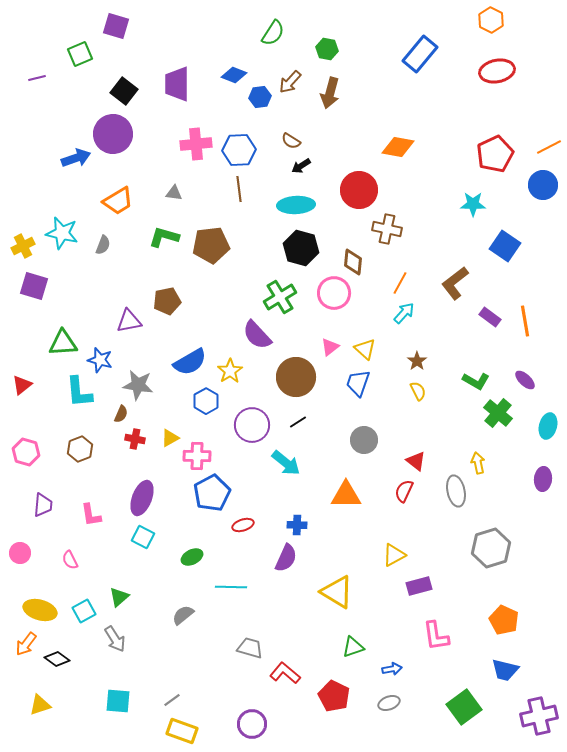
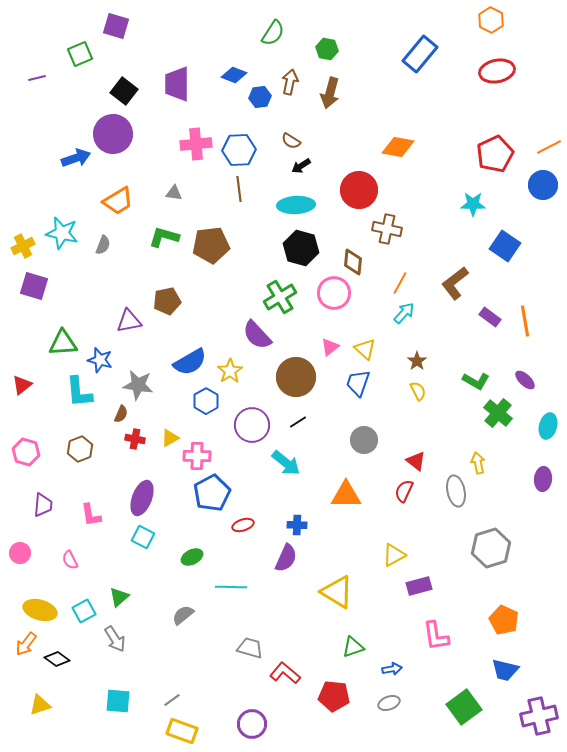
brown arrow at (290, 82): rotated 150 degrees clockwise
red pentagon at (334, 696): rotated 20 degrees counterclockwise
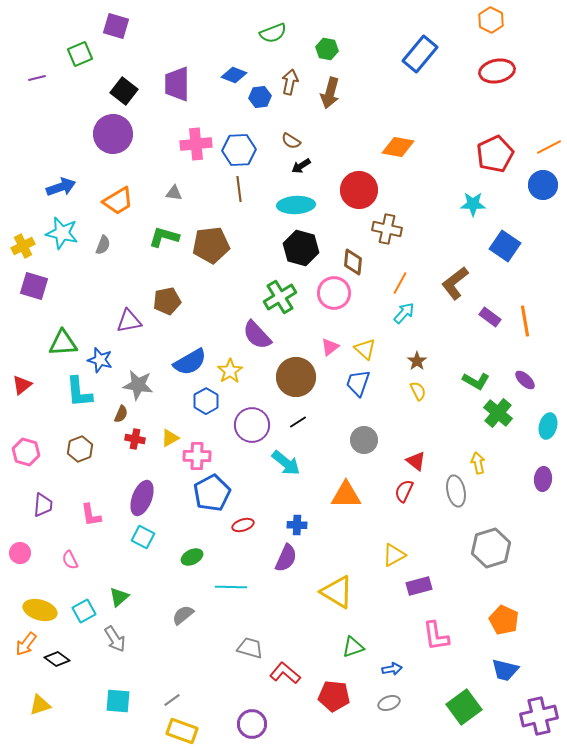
green semicircle at (273, 33): rotated 36 degrees clockwise
blue arrow at (76, 158): moved 15 px left, 29 px down
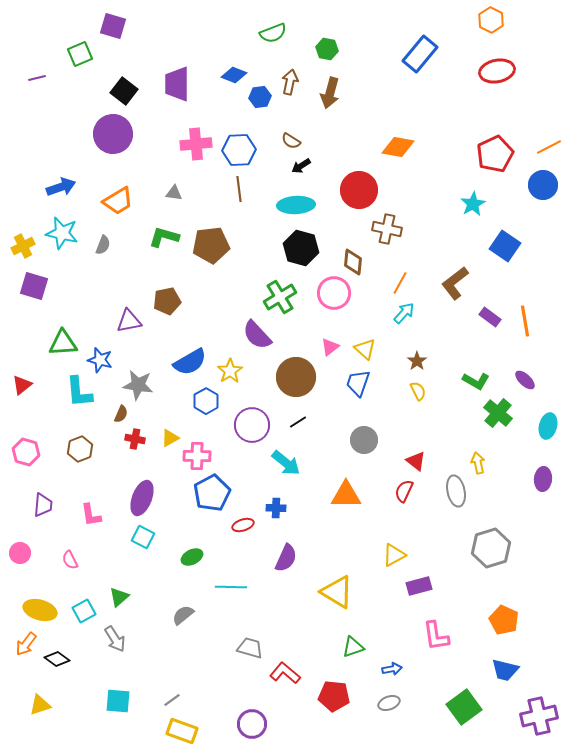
purple square at (116, 26): moved 3 px left
cyan star at (473, 204): rotated 30 degrees counterclockwise
blue cross at (297, 525): moved 21 px left, 17 px up
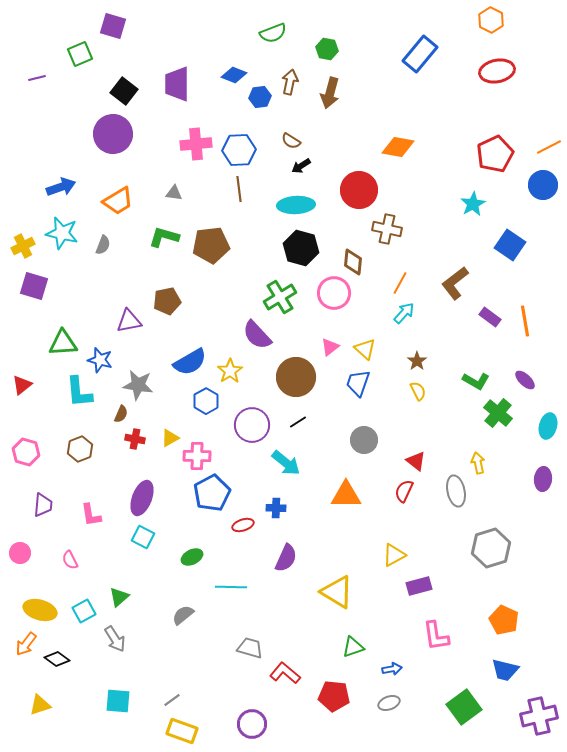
blue square at (505, 246): moved 5 px right, 1 px up
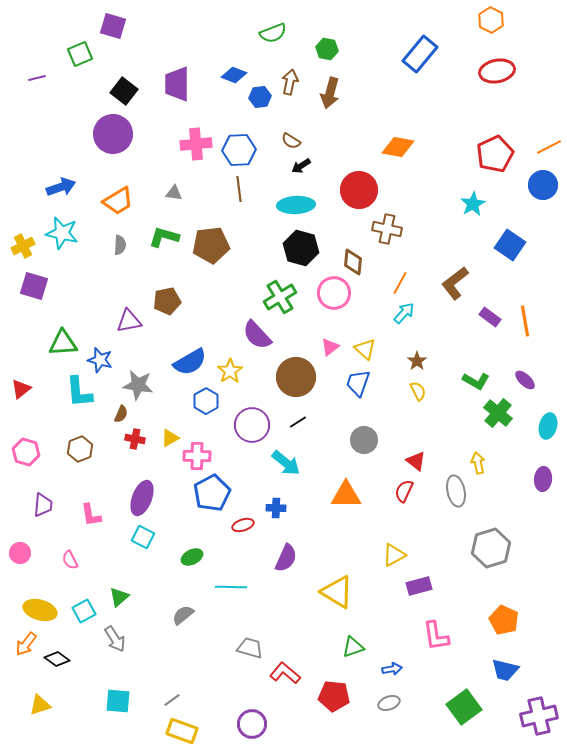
gray semicircle at (103, 245): moved 17 px right; rotated 18 degrees counterclockwise
red triangle at (22, 385): moved 1 px left, 4 px down
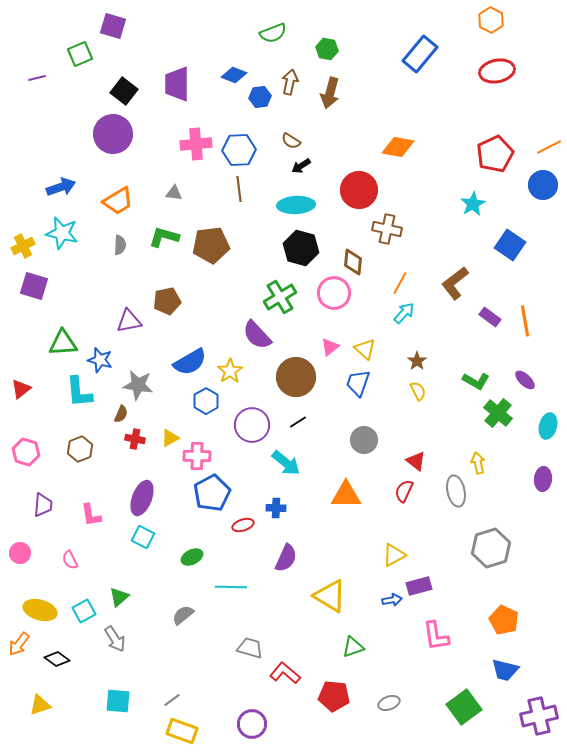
yellow triangle at (337, 592): moved 7 px left, 4 px down
orange arrow at (26, 644): moved 7 px left
blue arrow at (392, 669): moved 69 px up
